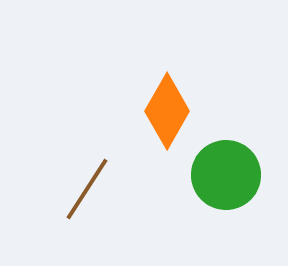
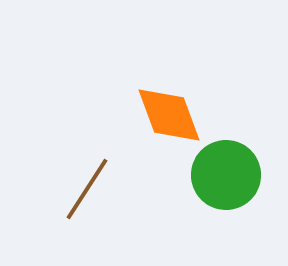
orange diamond: moved 2 px right, 4 px down; rotated 50 degrees counterclockwise
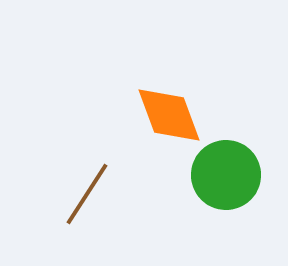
brown line: moved 5 px down
